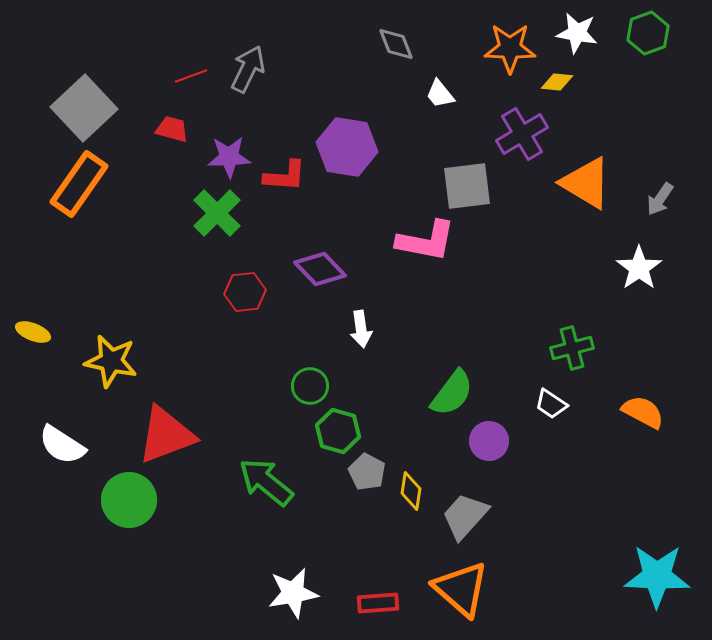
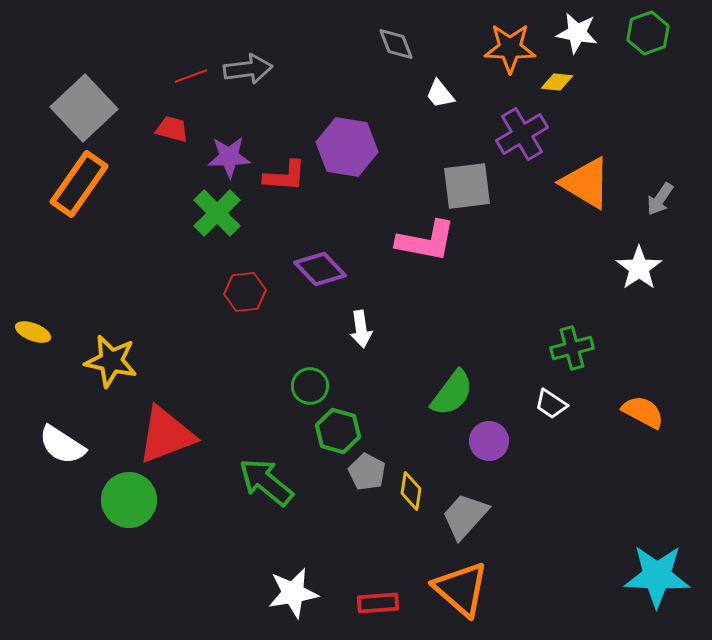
gray arrow at (248, 69): rotated 57 degrees clockwise
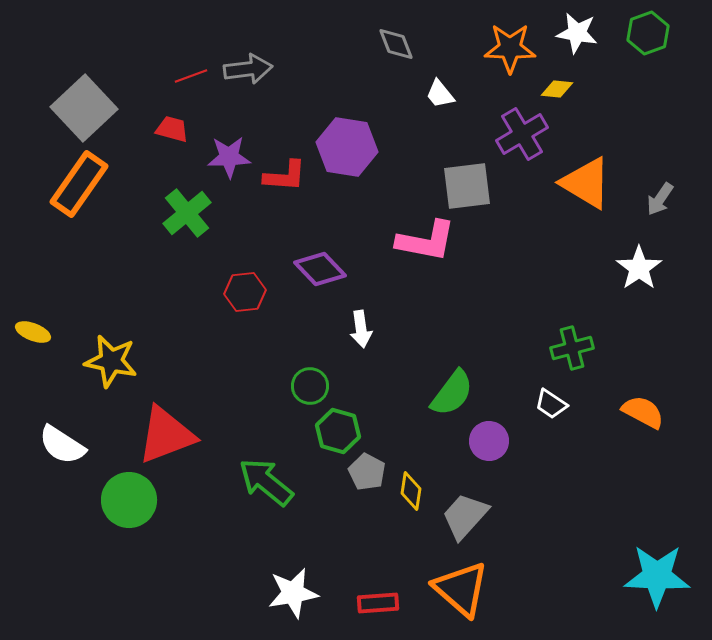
yellow diamond at (557, 82): moved 7 px down
green cross at (217, 213): moved 30 px left; rotated 6 degrees clockwise
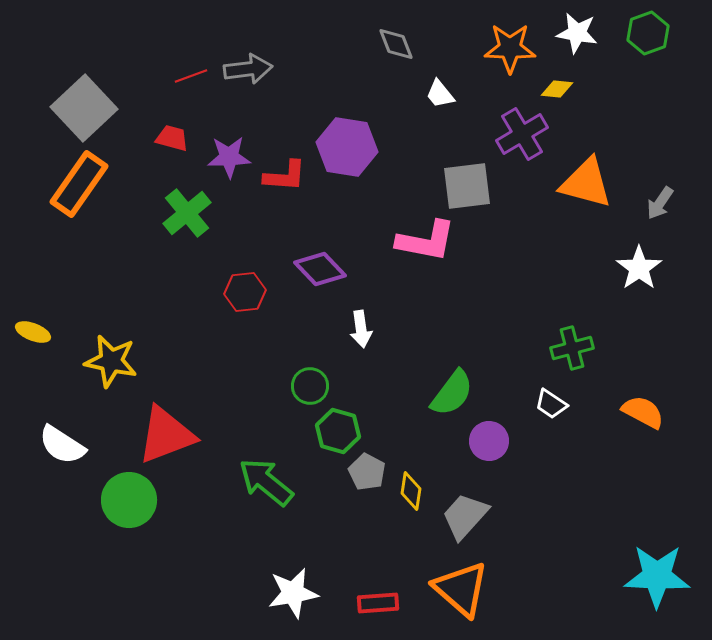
red trapezoid at (172, 129): moved 9 px down
orange triangle at (586, 183): rotated 16 degrees counterclockwise
gray arrow at (660, 199): moved 4 px down
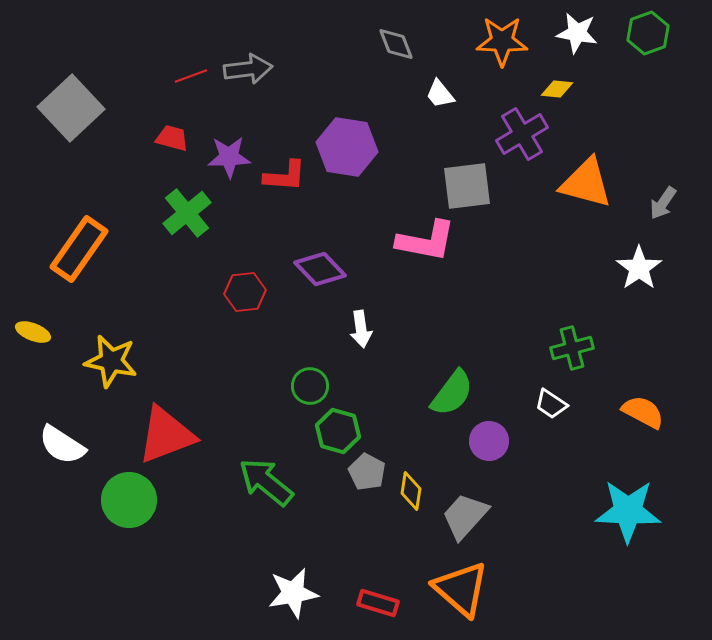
orange star at (510, 48): moved 8 px left, 7 px up
gray square at (84, 108): moved 13 px left
orange rectangle at (79, 184): moved 65 px down
gray arrow at (660, 203): moved 3 px right
cyan star at (657, 576): moved 29 px left, 65 px up
red rectangle at (378, 603): rotated 21 degrees clockwise
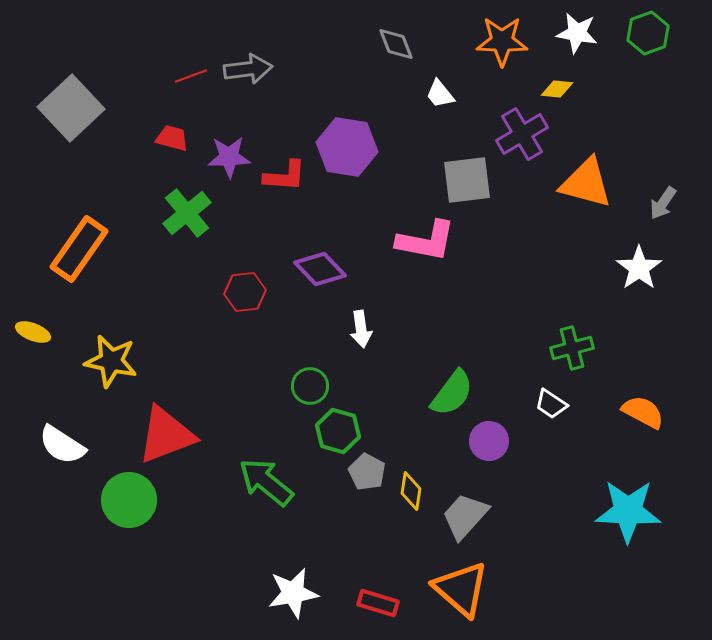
gray square at (467, 186): moved 6 px up
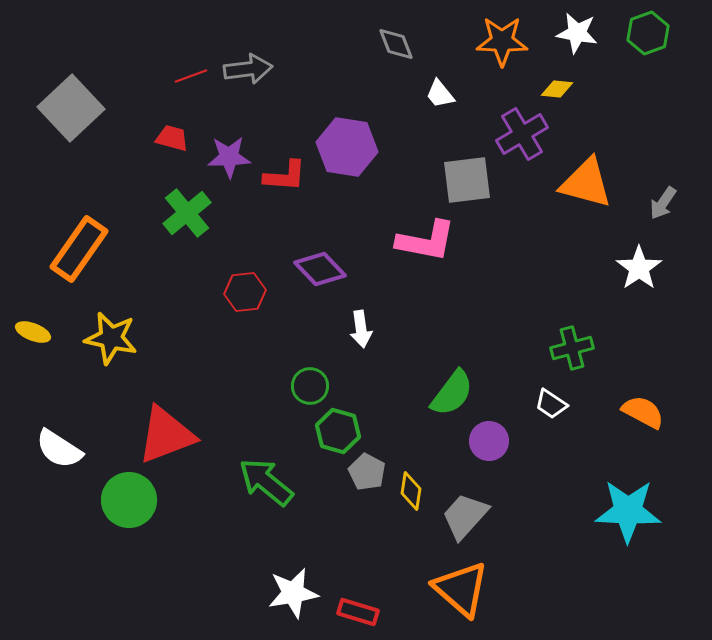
yellow star at (111, 361): moved 23 px up
white semicircle at (62, 445): moved 3 px left, 4 px down
red rectangle at (378, 603): moved 20 px left, 9 px down
